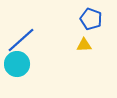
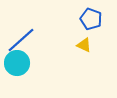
yellow triangle: rotated 28 degrees clockwise
cyan circle: moved 1 px up
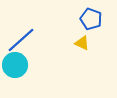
yellow triangle: moved 2 px left, 2 px up
cyan circle: moved 2 px left, 2 px down
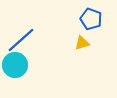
yellow triangle: rotated 42 degrees counterclockwise
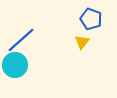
yellow triangle: moved 1 px up; rotated 35 degrees counterclockwise
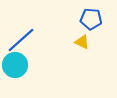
blue pentagon: rotated 15 degrees counterclockwise
yellow triangle: rotated 42 degrees counterclockwise
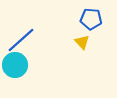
yellow triangle: rotated 21 degrees clockwise
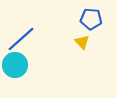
blue line: moved 1 px up
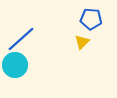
yellow triangle: rotated 28 degrees clockwise
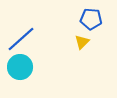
cyan circle: moved 5 px right, 2 px down
